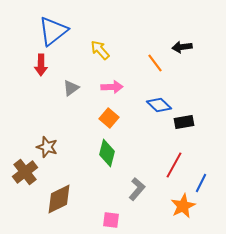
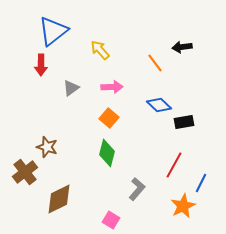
pink square: rotated 24 degrees clockwise
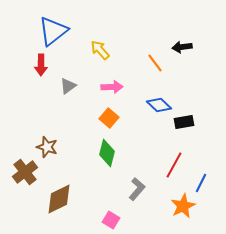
gray triangle: moved 3 px left, 2 px up
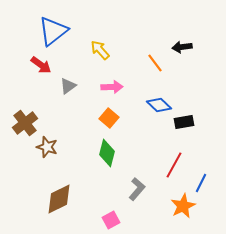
red arrow: rotated 55 degrees counterclockwise
brown cross: moved 49 px up
pink square: rotated 30 degrees clockwise
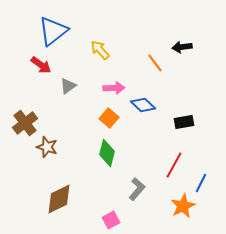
pink arrow: moved 2 px right, 1 px down
blue diamond: moved 16 px left
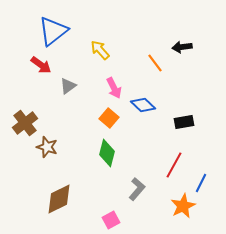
pink arrow: rotated 65 degrees clockwise
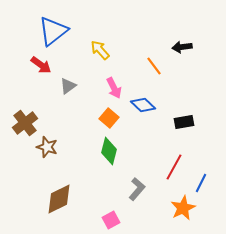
orange line: moved 1 px left, 3 px down
green diamond: moved 2 px right, 2 px up
red line: moved 2 px down
orange star: moved 2 px down
